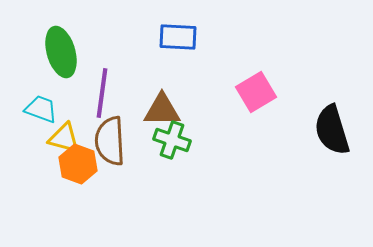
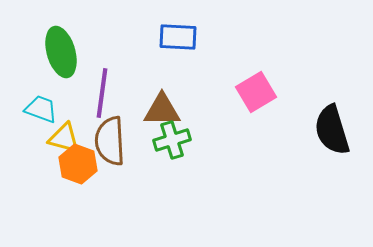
green cross: rotated 36 degrees counterclockwise
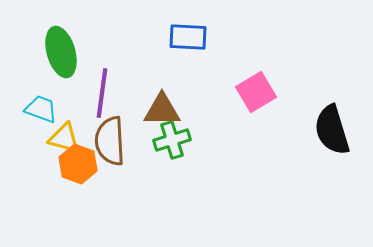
blue rectangle: moved 10 px right
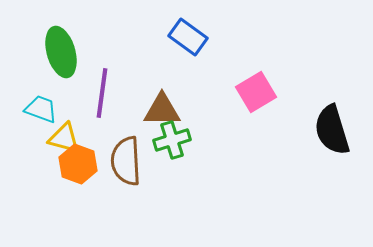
blue rectangle: rotated 33 degrees clockwise
brown semicircle: moved 16 px right, 20 px down
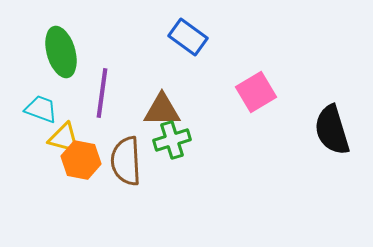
orange hexagon: moved 3 px right, 4 px up; rotated 9 degrees counterclockwise
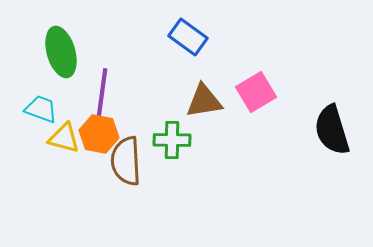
brown triangle: moved 42 px right, 9 px up; rotated 9 degrees counterclockwise
green cross: rotated 18 degrees clockwise
orange hexagon: moved 18 px right, 26 px up
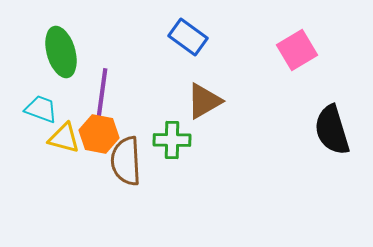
pink square: moved 41 px right, 42 px up
brown triangle: rotated 21 degrees counterclockwise
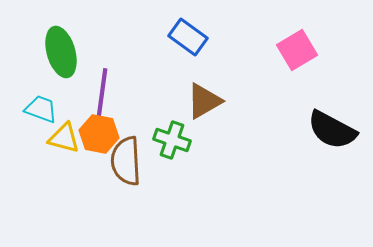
black semicircle: rotated 45 degrees counterclockwise
green cross: rotated 18 degrees clockwise
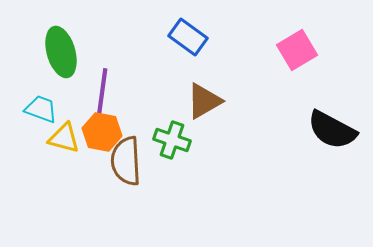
orange hexagon: moved 3 px right, 2 px up
